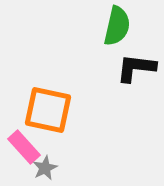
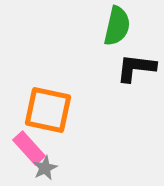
pink rectangle: moved 5 px right, 1 px down
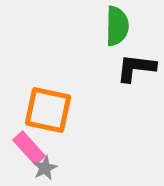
green semicircle: rotated 12 degrees counterclockwise
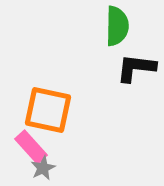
pink rectangle: moved 2 px right, 1 px up
gray star: moved 2 px left
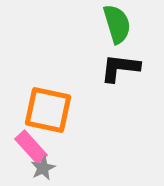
green semicircle: moved 2 px up; rotated 18 degrees counterclockwise
black L-shape: moved 16 px left
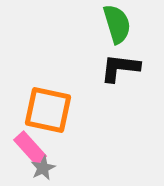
pink rectangle: moved 1 px left, 1 px down
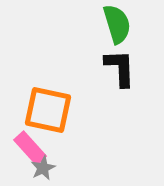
black L-shape: rotated 81 degrees clockwise
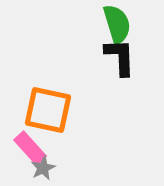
black L-shape: moved 11 px up
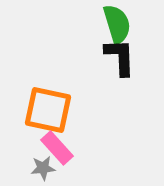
pink rectangle: moved 27 px right
gray star: rotated 20 degrees clockwise
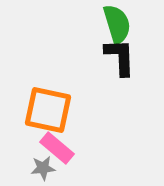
pink rectangle: rotated 8 degrees counterclockwise
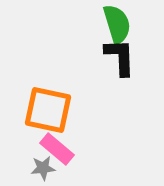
pink rectangle: moved 1 px down
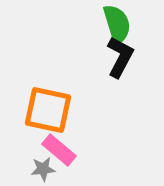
black L-shape: rotated 30 degrees clockwise
pink rectangle: moved 2 px right, 1 px down
gray star: moved 1 px down
